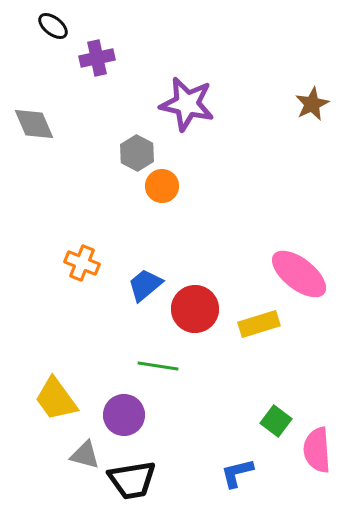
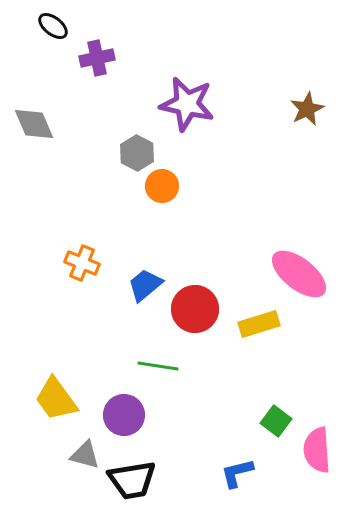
brown star: moved 5 px left, 5 px down
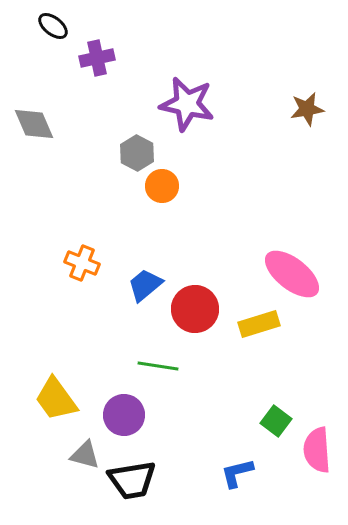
brown star: rotated 16 degrees clockwise
pink ellipse: moved 7 px left
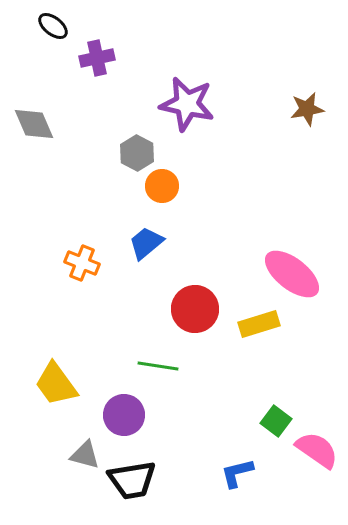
blue trapezoid: moved 1 px right, 42 px up
yellow trapezoid: moved 15 px up
pink semicircle: rotated 129 degrees clockwise
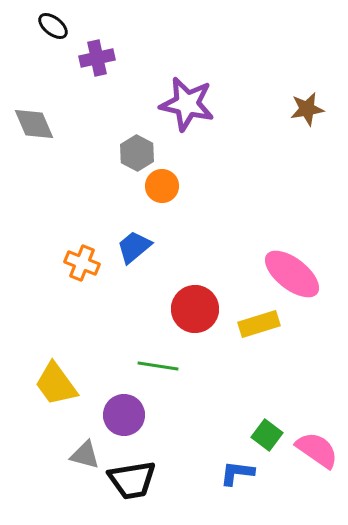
blue trapezoid: moved 12 px left, 4 px down
green square: moved 9 px left, 14 px down
blue L-shape: rotated 21 degrees clockwise
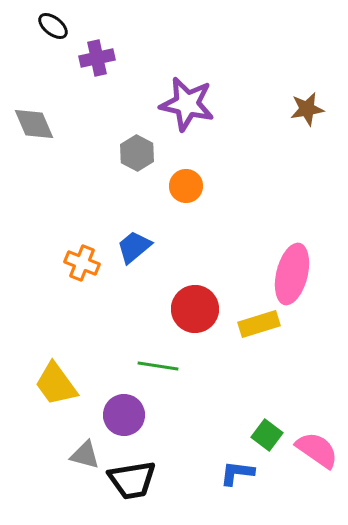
orange circle: moved 24 px right
pink ellipse: rotated 66 degrees clockwise
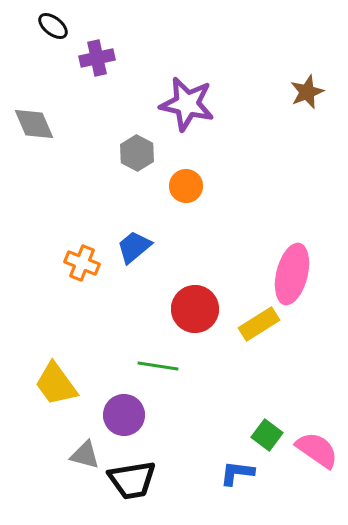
brown star: moved 17 px up; rotated 12 degrees counterclockwise
yellow rectangle: rotated 15 degrees counterclockwise
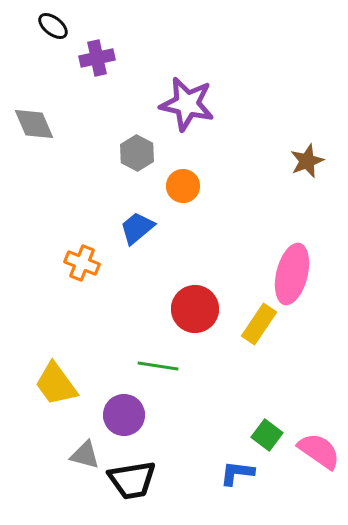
brown star: moved 69 px down
orange circle: moved 3 px left
blue trapezoid: moved 3 px right, 19 px up
yellow rectangle: rotated 24 degrees counterclockwise
pink semicircle: moved 2 px right, 1 px down
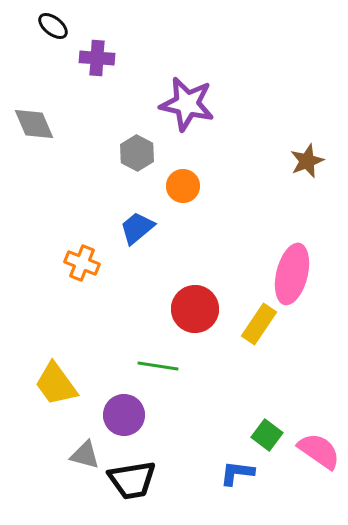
purple cross: rotated 16 degrees clockwise
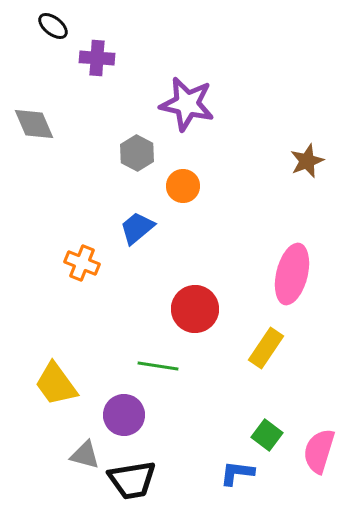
yellow rectangle: moved 7 px right, 24 px down
pink semicircle: rotated 108 degrees counterclockwise
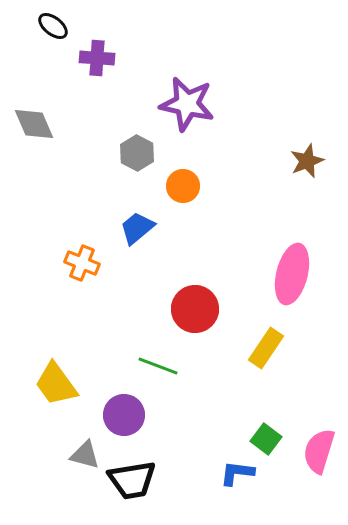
green line: rotated 12 degrees clockwise
green square: moved 1 px left, 4 px down
